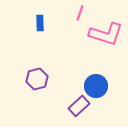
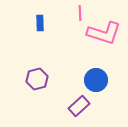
pink line: rotated 21 degrees counterclockwise
pink L-shape: moved 2 px left, 1 px up
blue circle: moved 6 px up
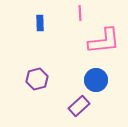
pink L-shape: moved 8 px down; rotated 24 degrees counterclockwise
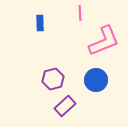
pink L-shape: rotated 16 degrees counterclockwise
purple hexagon: moved 16 px right
purple rectangle: moved 14 px left
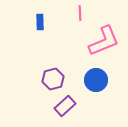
blue rectangle: moved 1 px up
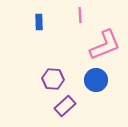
pink line: moved 2 px down
blue rectangle: moved 1 px left
pink L-shape: moved 1 px right, 4 px down
purple hexagon: rotated 20 degrees clockwise
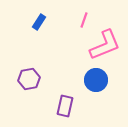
pink line: moved 4 px right, 5 px down; rotated 21 degrees clockwise
blue rectangle: rotated 35 degrees clockwise
purple hexagon: moved 24 px left; rotated 15 degrees counterclockwise
purple rectangle: rotated 35 degrees counterclockwise
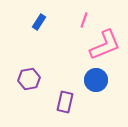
purple rectangle: moved 4 px up
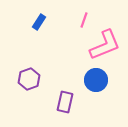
purple hexagon: rotated 10 degrees counterclockwise
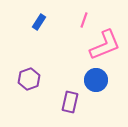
purple rectangle: moved 5 px right
